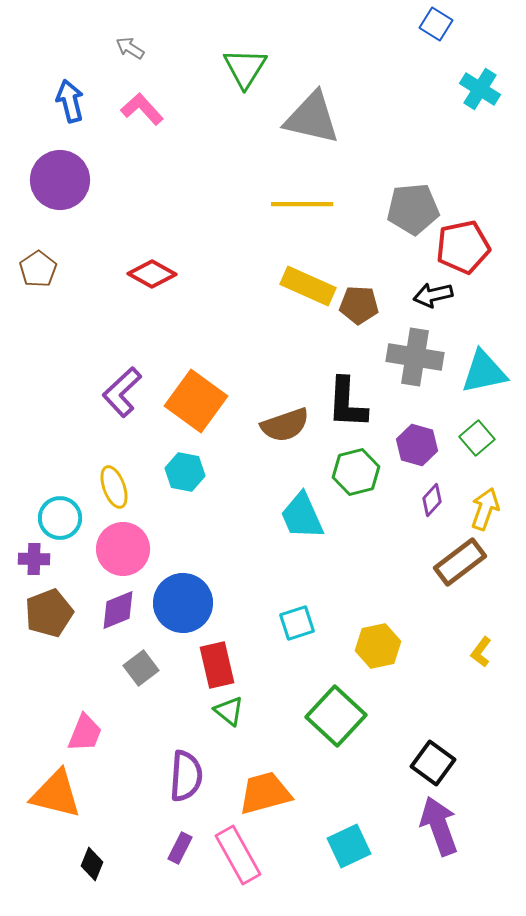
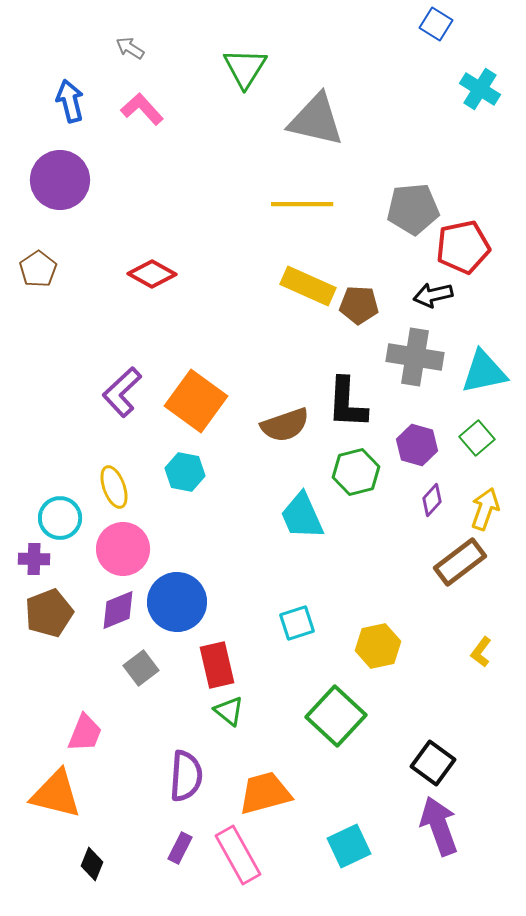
gray triangle at (312, 118): moved 4 px right, 2 px down
blue circle at (183, 603): moved 6 px left, 1 px up
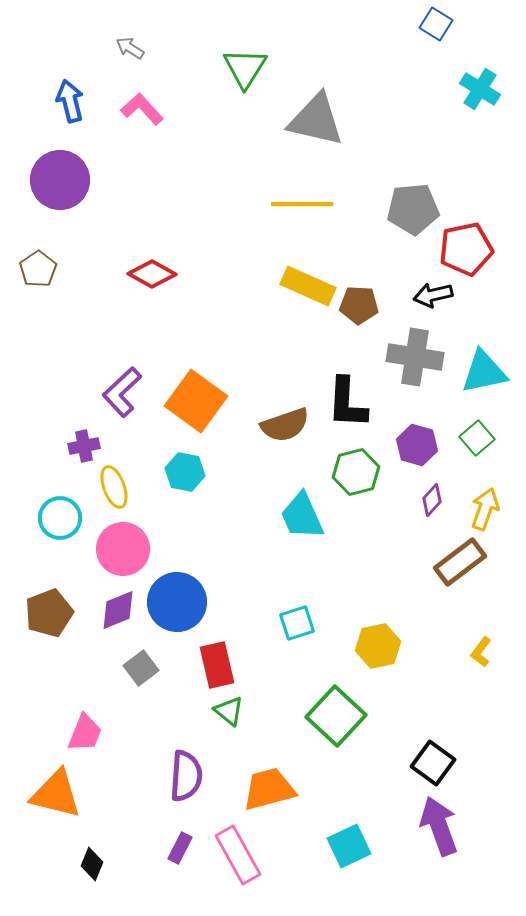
red pentagon at (463, 247): moved 3 px right, 2 px down
purple cross at (34, 559): moved 50 px right, 113 px up; rotated 12 degrees counterclockwise
orange trapezoid at (265, 793): moved 4 px right, 4 px up
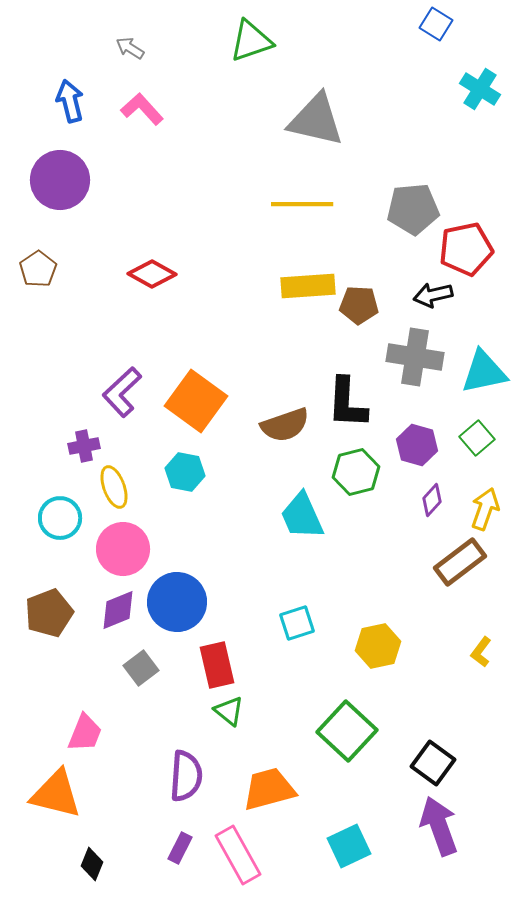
green triangle at (245, 68): moved 6 px right, 27 px up; rotated 39 degrees clockwise
yellow rectangle at (308, 286): rotated 28 degrees counterclockwise
green square at (336, 716): moved 11 px right, 15 px down
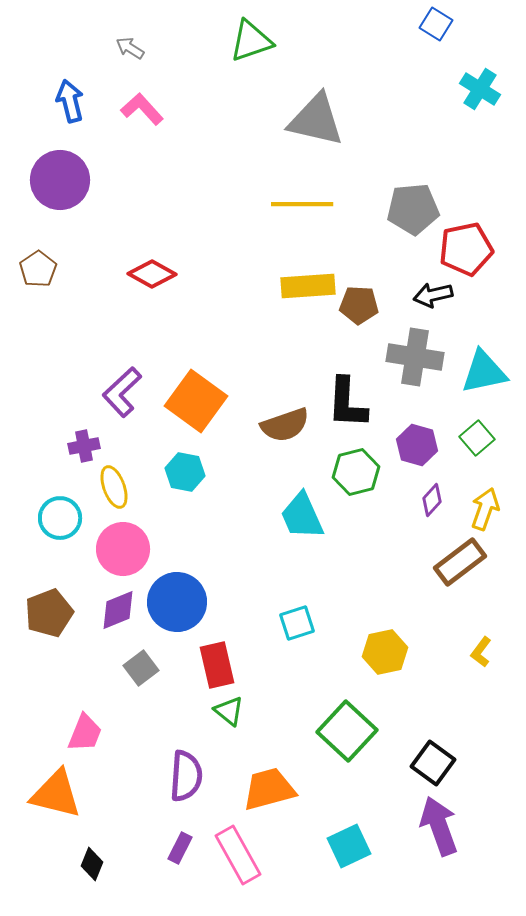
yellow hexagon at (378, 646): moved 7 px right, 6 px down
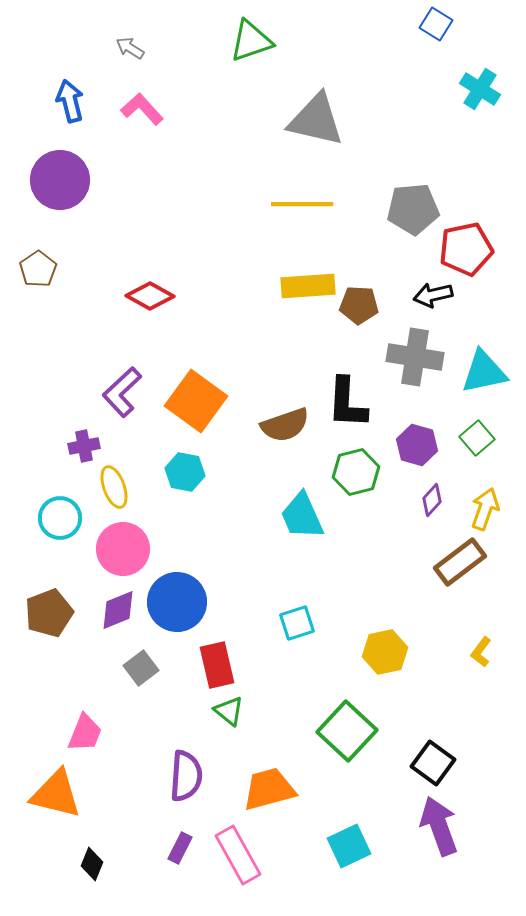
red diamond at (152, 274): moved 2 px left, 22 px down
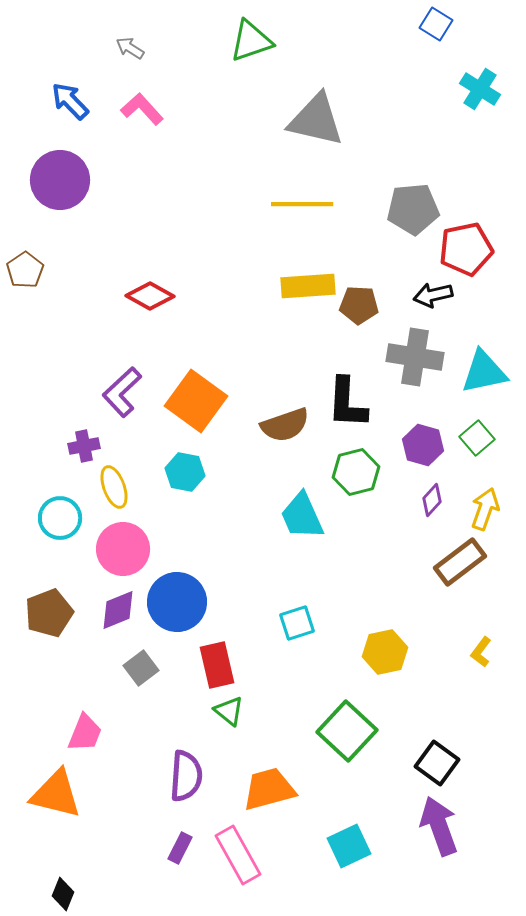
blue arrow at (70, 101): rotated 30 degrees counterclockwise
brown pentagon at (38, 269): moved 13 px left, 1 px down
purple hexagon at (417, 445): moved 6 px right
black square at (433, 763): moved 4 px right
black diamond at (92, 864): moved 29 px left, 30 px down
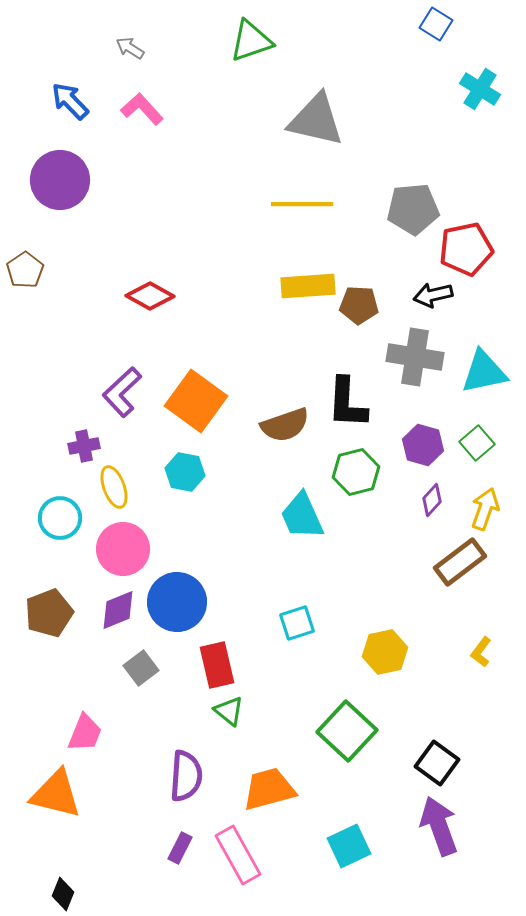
green square at (477, 438): moved 5 px down
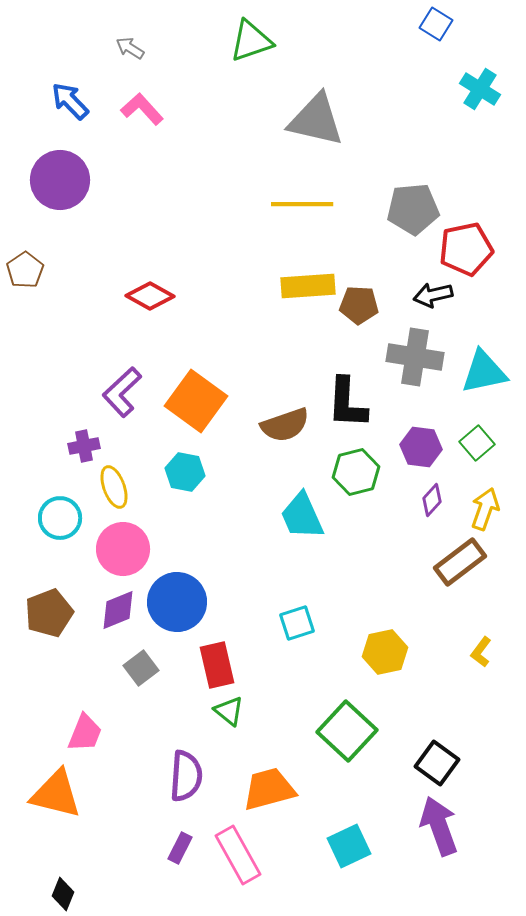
purple hexagon at (423, 445): moved 2 px left, 2 px down; rotated 9 degrees counterclockwise
